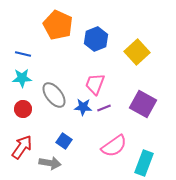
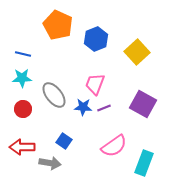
red arrow: rotated 125 degrees counterclockwise
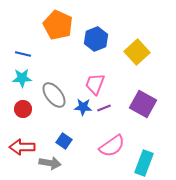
pink semicircle: moved 2 px left
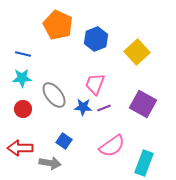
red arrow: moved 2 px left, 1 px down
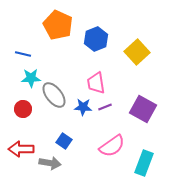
cyan star: moved 9 px right
pink trapezoid: moved 1 px right, 1 px up; rotated 30 degrees counterclockwise
purple square: moved 5 px down
purple line: moved 1 px right, 1 px up
red arrow: moved 1 px right, 1 px down
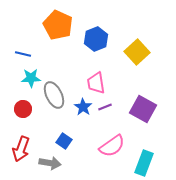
gray ellipse: rotated 12 degrees clockwise
blue star: rotated 30 degrees clockwise
red arrow: rotated 70 degrees counterclockwise
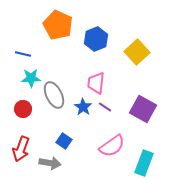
pink trapezoid: rotated 15 degrees clockwise
purple line: rotated 56 degrees clockwise
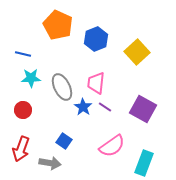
gray ellipse: moved 8 px right, 8 px up
red circle: moved 1 px down
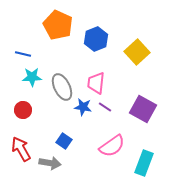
cyan star: moved 1 px right, 1 px up
blue star: rotated 24 degrees counterclockwise
red arrow: rotated 130 degrees clockwise
